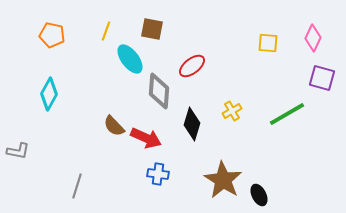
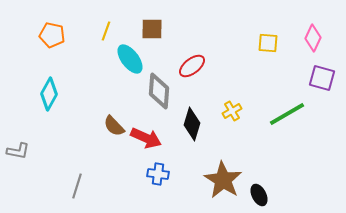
brown square: rotated 10 degrees counterclockwise
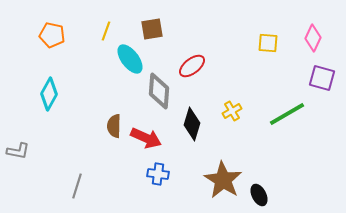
brown square: rotated 10 degrees counterclockwise
brown semicircle: rotated 45 degrees clockwise
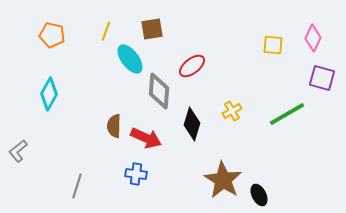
yellow square: moved 5 px right, 2 px down
gray L-shape: rotated 130 degrees clockwise
blue cross: moved 22 px left
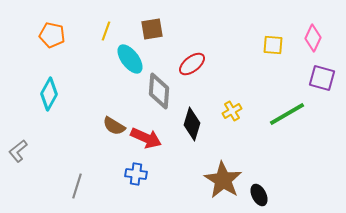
red ellipse: moved 2 px up
brown semicircle: rotated 60 degrees counterclockwise
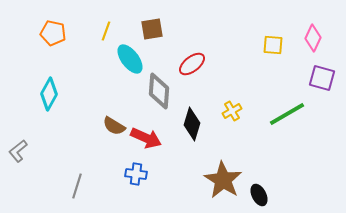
orange pentagon: moved 1 px right, 2 px up
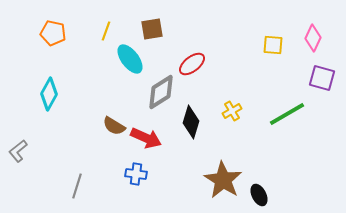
gray diamond: moved 2 px right, 1 px down; rotated 54 degrees clockwise
black diamond: moved 1 px left, 2 px up
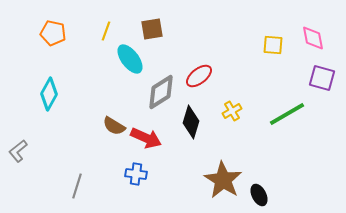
pink diamond: rotated 36 degrees counterclockwise
red ellipse: moved 7 px right, 12 px down
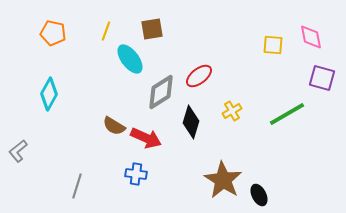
pink diamond: moved 2 px left, 1 px up
